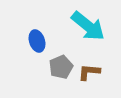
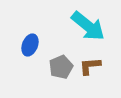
blue ellipse: moved 7 px left, 4 px down; rotated 40 degrees clockwise
brown L-shape: moved 1 px right, 6 px up; rotated 10 degrees counterclockwise
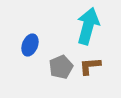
cyan arrow: rotated 114 degrees counterclockwise
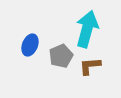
cyan arrow: moved 1 px left, 3 px down
gray pentagon: moved 11 px up
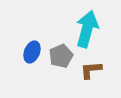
blue ellipse: moved 2 px right, 7 px down
brown L-shape: moved 1 px right, 4 px down
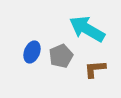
cyan arrow: rotated 75 degrees counterclockwise
brown L-shape: moved 4 px right, 1 px up
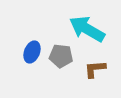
gray pentagon: rotated 30 degrees clockwise
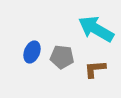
cyan arrow: moved 9 px right
gray pentagon: moved 1 px right, 1 px down
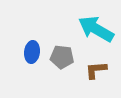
blue ellipse: rotated 15 degrees counterclockwise
brown L-shape: moved 1 px right, 1 px down
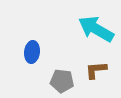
gray pentagon: moved 24 px down
